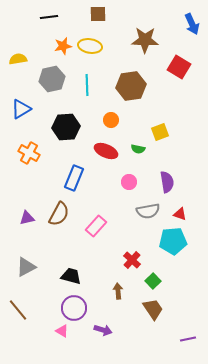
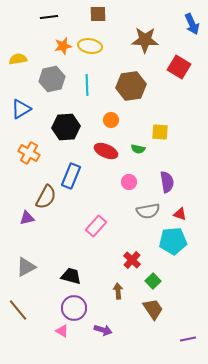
yellow square: rotated 24 degrees clockwise
blue rectangle: moved 3 px left, 2 px up
brown semicircle: moved 13 px left, 17 px up
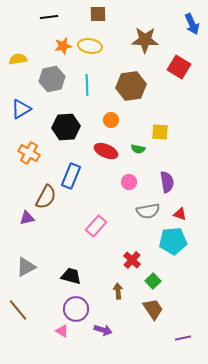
purple circle: moved 2 px right, 1 px down
purple line: moved 5 px left, 1 px up
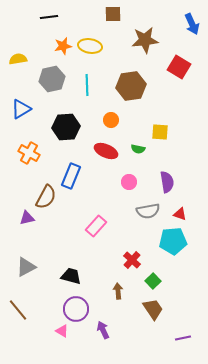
brown square: moved 15 px right
brown star: rotated 8 degrees counterclockwise
purple arrow: rotated 132 degrees counterclockwise
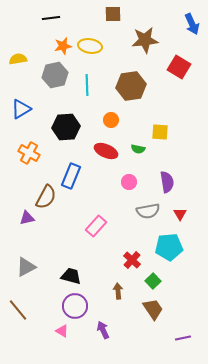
black line: moved 2 px right, 1 px down
gray hexagon: moved 3 px right, 4 px up
red triangle: rotated 40 degrees clockwise
cyan pentagon: moved 4 px left, 6 px down
purple circle: moved 1 px left, 3 px up
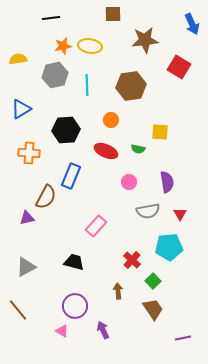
black hexagon: moved 3 px down
orange cross: rotated 25 degrees counterclockwise
black trapezoid: moved 3 px right, 14 px up
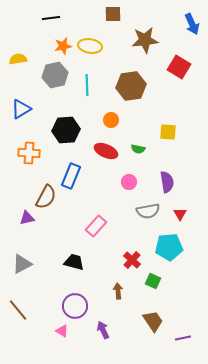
yellow square: moved 8 px right
gray triangle: moved 4 px left, 3 px up
green square: rotated 21 degrees counterclockwise
brown trapezoid: moved 12 px down
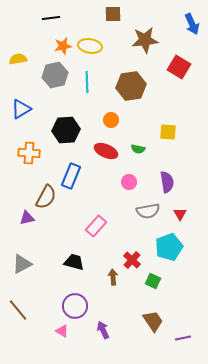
cyan line: moved 3 px up
cyan pentagon: rotated 16 degrees counterclockwise
brown arrow: moved 5 px left, 14 px up
